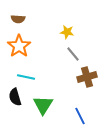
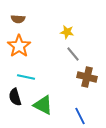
brown cross: rotated 30 degrees clockwise
green triangle: rotated 35 degrees counterclockwise
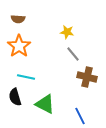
green triangle: moved 2 px right, 1 px up
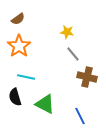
brown semicircle: rotated 40 degrees counterclockwise
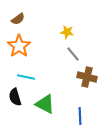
blue line: rotated 24 degrees clockwise
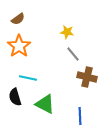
cyan line: moved 2 px right, 1 px down
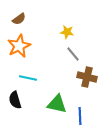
brown semicircle: moved 1 px right
orange star: rotated 10 degrees clockwise
black semicircle: moved 3 px down
green triangle: moved 12 px right; rotated 15 degrees counterclockwise
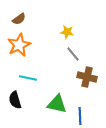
orange star: moved 1 px up
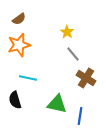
yellow star: rotated 24 degrees clockwise
orange star: rotated 10 degrees clockwise
brown cross: moved 1 px left, 1 px down; rotated 18 degrees clockwise
blue line: rotated 12 degrees clockwise
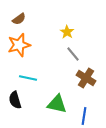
blue line: moved 4 px right
